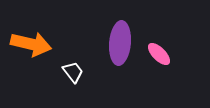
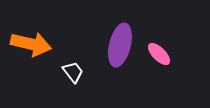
purple ellipse: moved 2 px down; rotated 9 degrees clockwise
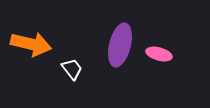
pink ellipse: rotated 30 degrees counterclockwise
white trapezoid: moved 1 px left, 3 px up
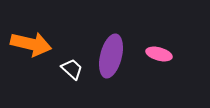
purple ellipse: moved 9 px left, 11 px down
white trapezoid: rotated 10 degrees counterclockwise
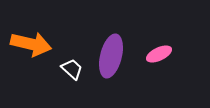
pink ellipse: rotated 40 degrees counterclockwise
